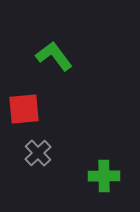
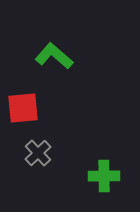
green L-shape: rotated 12 degrees counterclockwise
red square: moved 1 px left, 1 px up
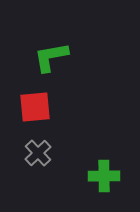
green L-shape: moved 3 px left, 1 px down; rotated 51 degrees counterclockwise
red square: moved 12 px right, 1 px up
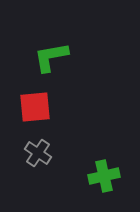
gray cross: rotated 12 degrees counterclockwise
green cross: rotated 12 degrees counterclockwise
